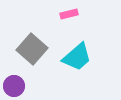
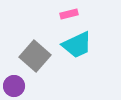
gray square: moved 3 px right, 7 px down
cyan trapezoid: moved 12 px up; rotated 16 degrees clockwise
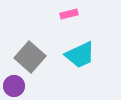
cyan trapezoid: moved 3 px right, 10 px down
gray square: moved 5 px left, 1 px down
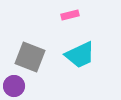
pink rectangle: moved 1 px right, 1 px down
gray square: rotated 20 degrees counterclockwise
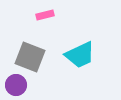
pink rectangle: moved 25 px left
purple circle: moved 2 px right, 1 px up
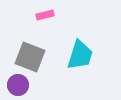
cyan trapezoid: rotated 48 degrees counterclockwise
purple circle: moved 2 px right
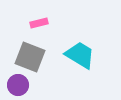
pink rectangle: moved 6 px left, 8 px down
cyan trapezoid: rotated 76 degrees counterclockwise
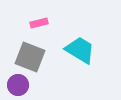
cyan trapezoid: moved 5 px up
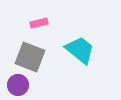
cyan trapezoid: rotated 8 degrees clockwise
